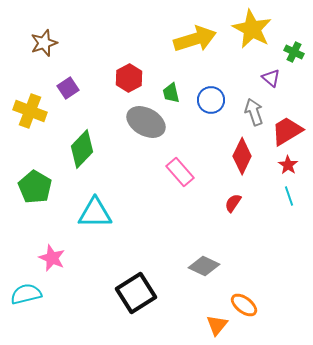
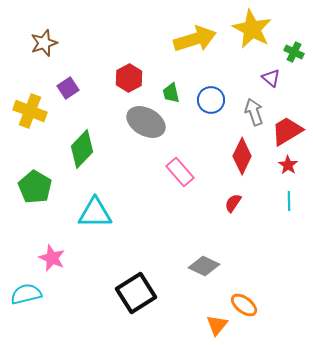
cyan line: moved 5 px down; rotated 18 degrees clockwise
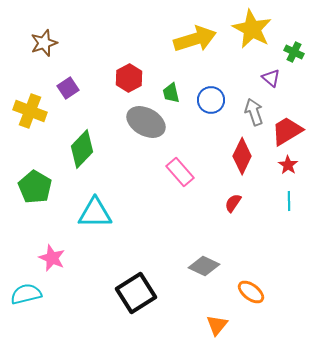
orange ellipse: moved 7 px right, 13 px up
